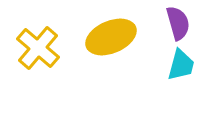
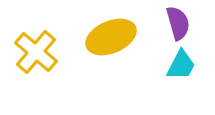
yellow cross: moved 2 px left, 4 px down
cyan trapezoid: rotated 12 degrees clockwise
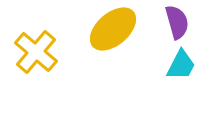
purple semicircle: moved 1 px left, 1 px up
yellow ellipse: moved 2 px right, 8 px up; rotated 18 degrees counterclockwise
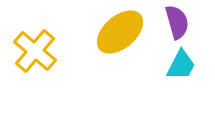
yellow ellipse: moved 7 px right, 3 px down
yellow cross: moved 1 px left, 1 px up
